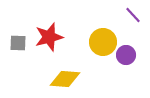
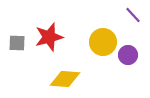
gray square: moved 1 px left
purple circle: moved 2 px right
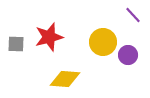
gray square: moved 1 px left, 1 px down
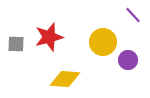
purple circle: moved 5 px down
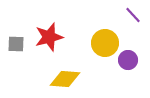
yellow circle: moved 2 px right, 1 px down
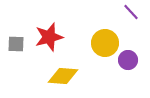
purple line: moved 2 px left, 3 px up
yellow diamond: moved 2 px left, 3 px up
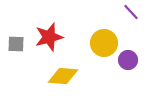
yellow circle: moved 1 px left
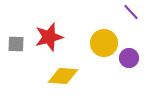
purple circle: moved 1 px right, 2 px up
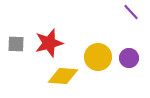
red star: moved 6 px down
yellow circle: moved 6 px left, 14 px down
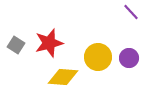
gray square: moved 1 px down; rotated 30 degrees clockwise
yellow diamond: moved 1 px down
